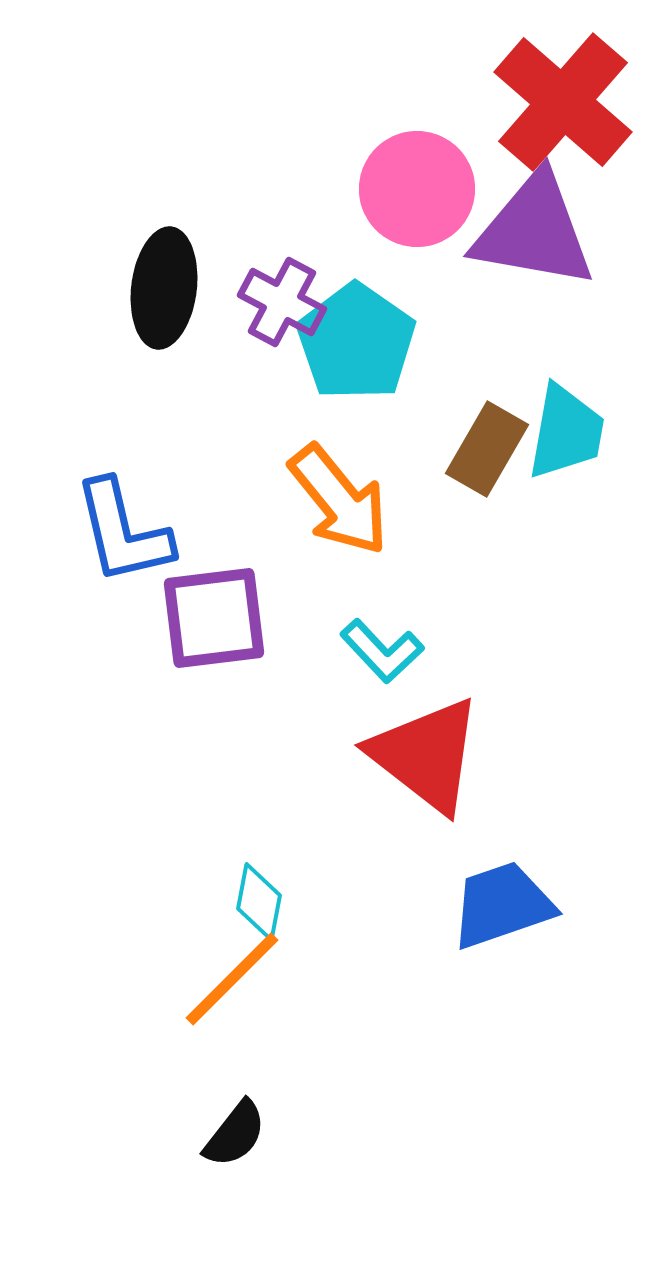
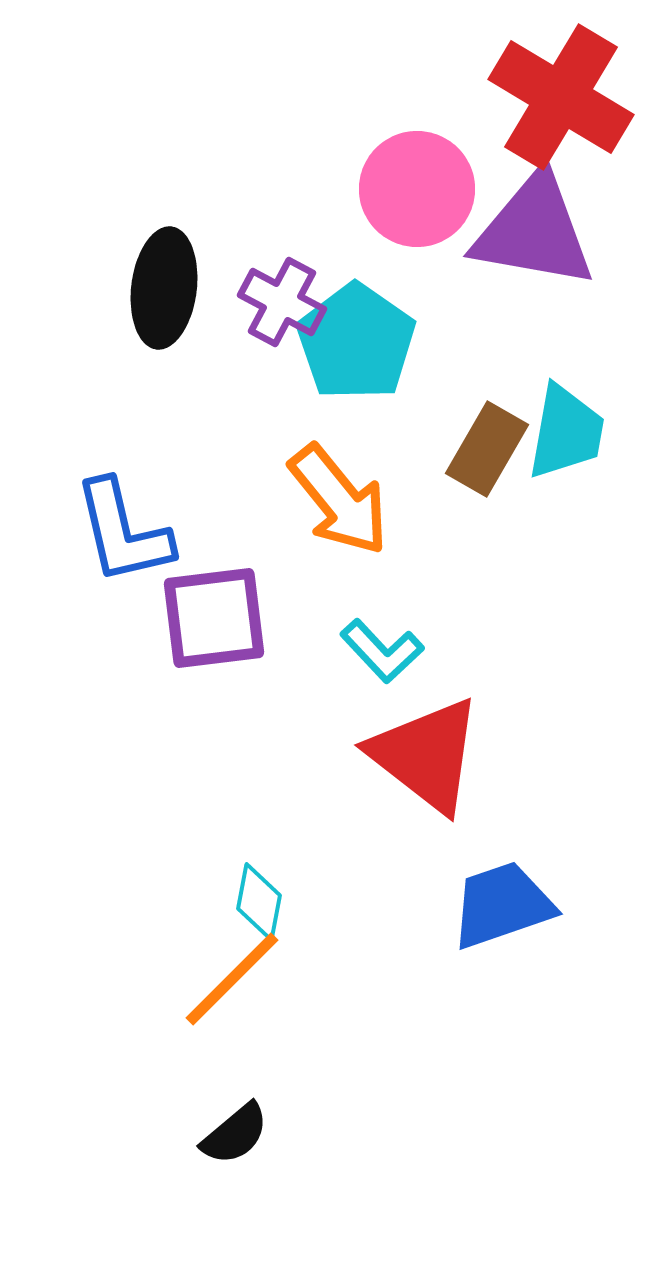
red cross: moved 2 px left, 5 px up; rotated 10 degrees counterclockwise
black semicircle: rotated 12 degrees clockwise
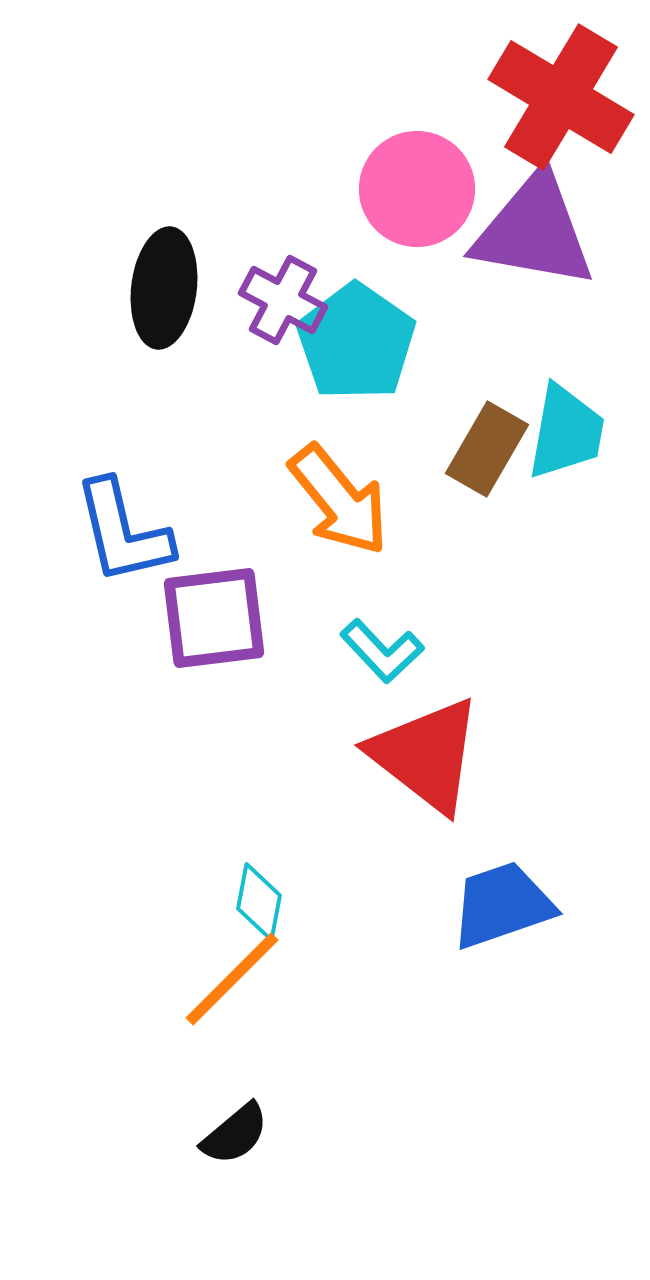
purple cross: moved 1 px right, 2 px up
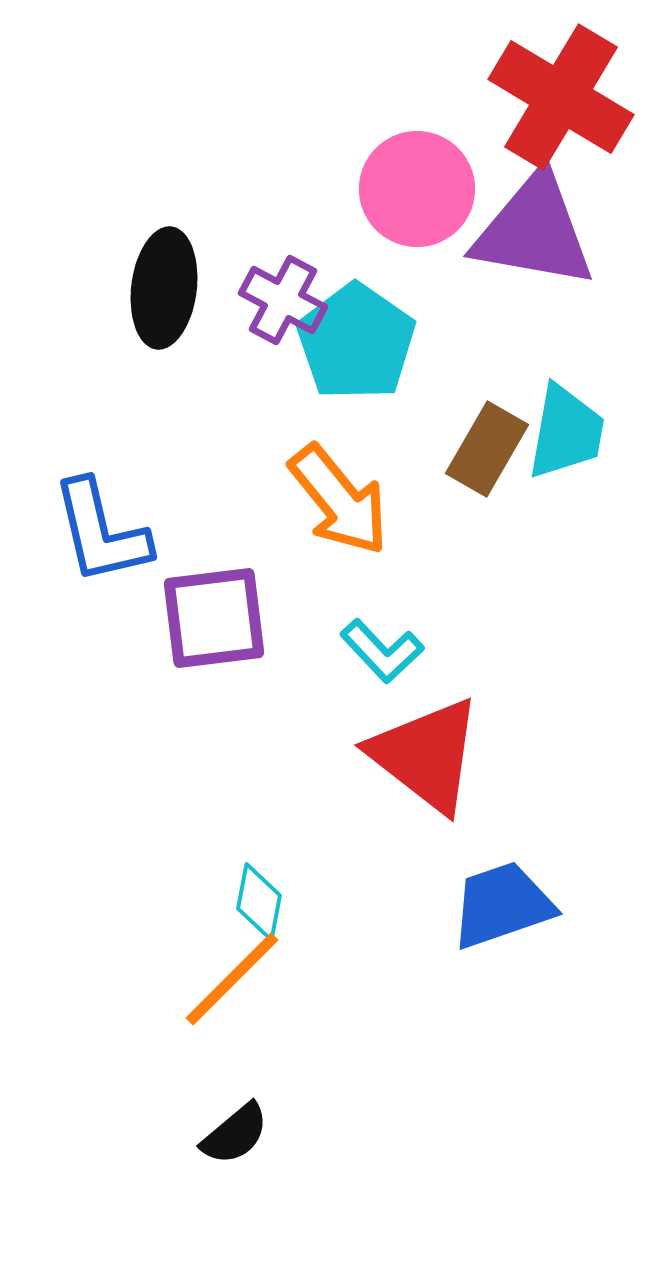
blue L-shape: moved 22 px left
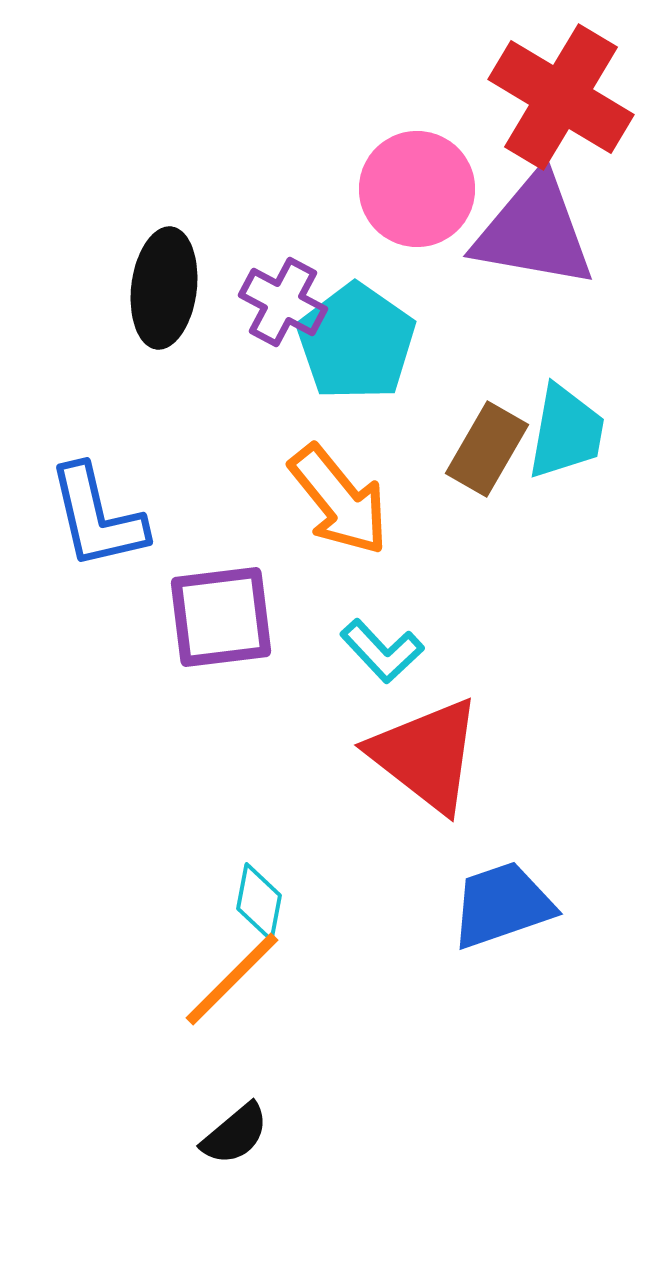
purple cross: moved 2 px down
blue L-shape: moved 4 px left, 15 px up
purple square: moved 7 px right, 1 px up
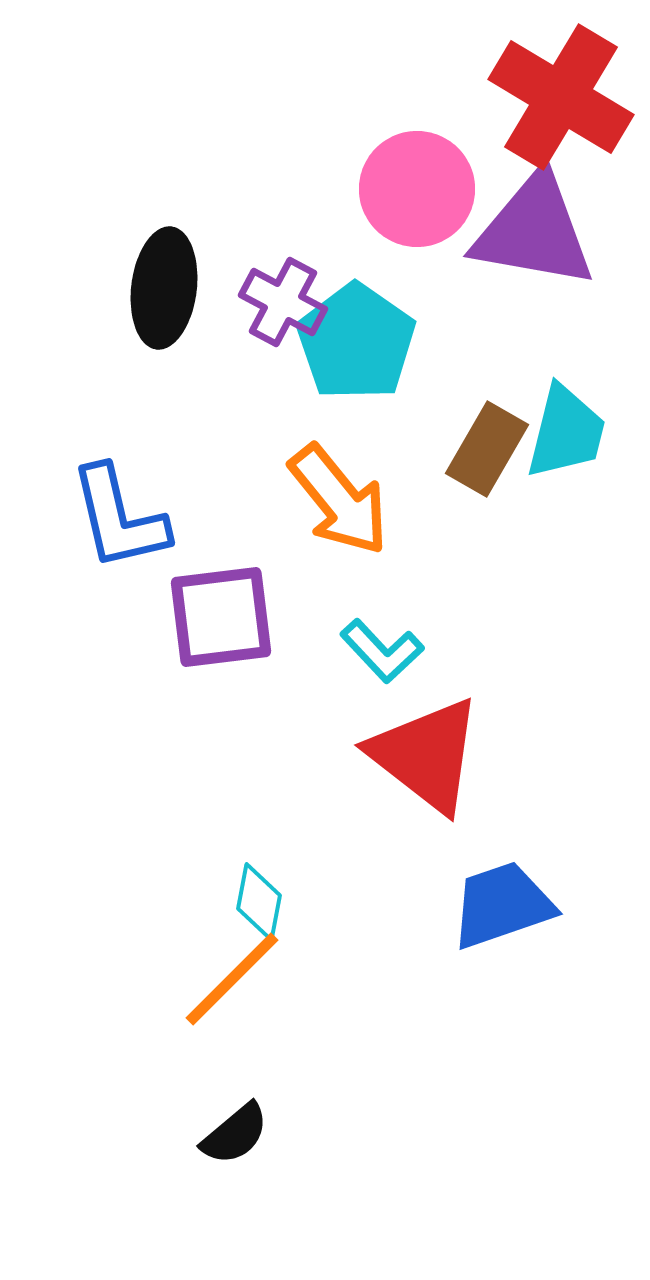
cyan trapezoid: rotated 4 degrees clockwise
blue L-shape: moved 22 px right, 1 px down
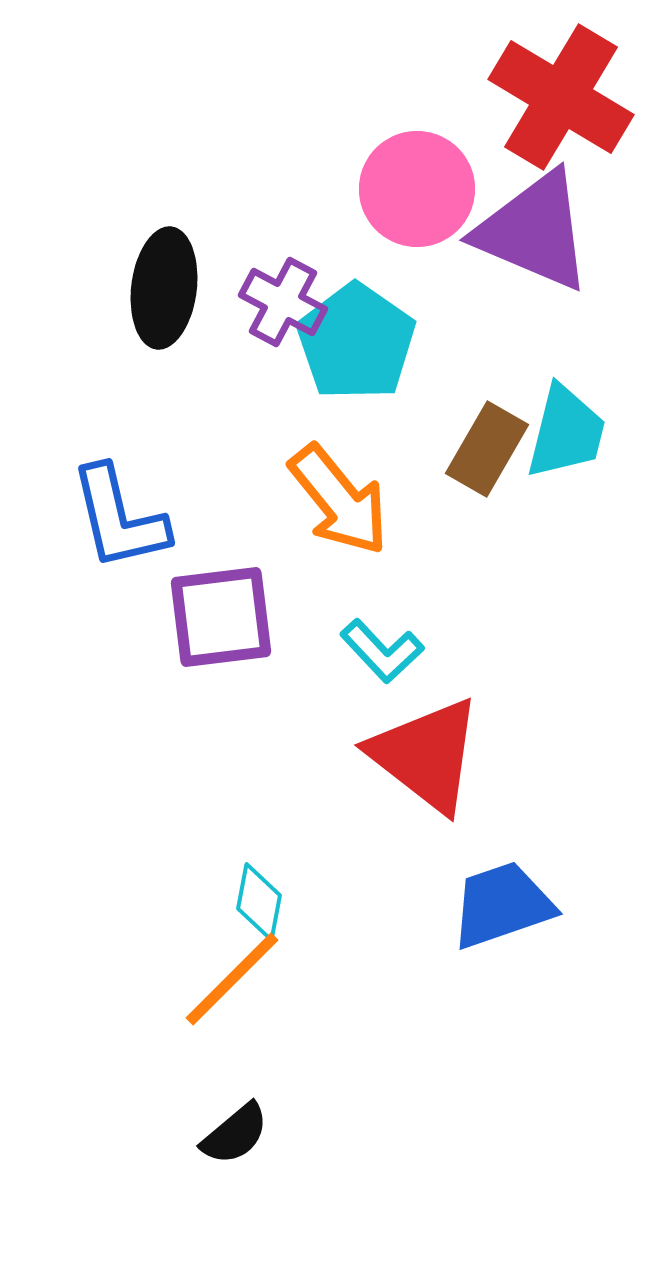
purple triangle: rotated 13 degrees clockwise
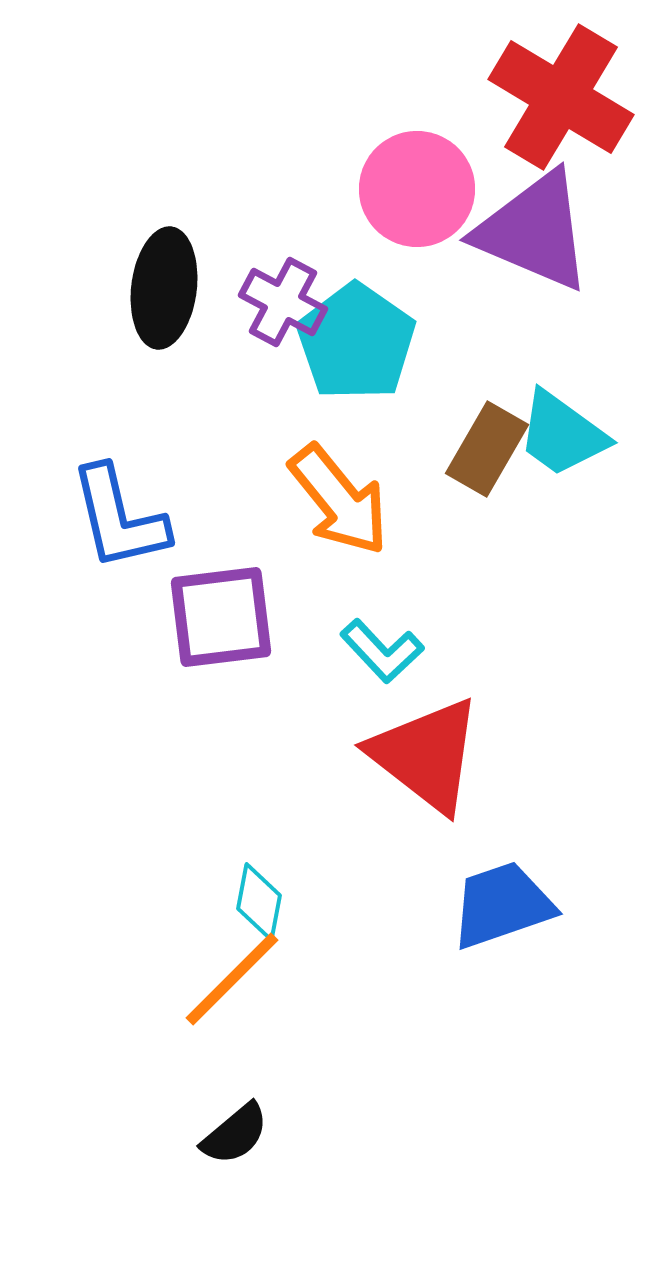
cyan trapezoid: moved 4 px left, 2 px down; rotated 112 degrees clockwise
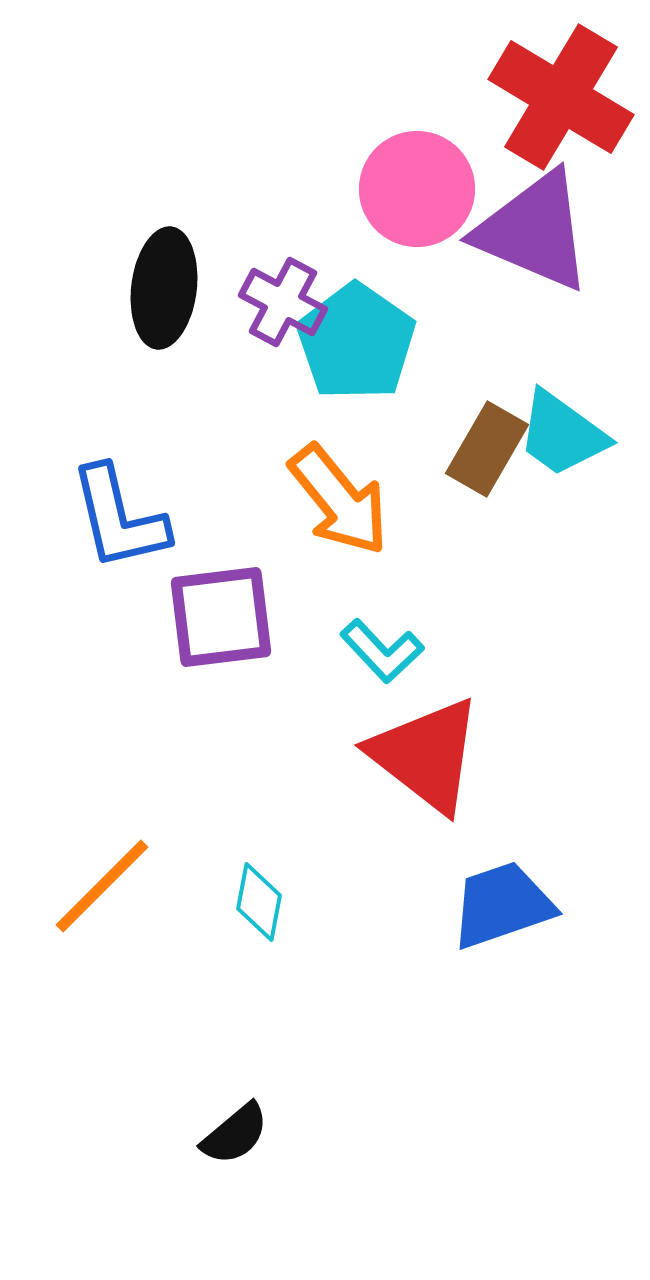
orange line: moved 130 px left, 93 px up
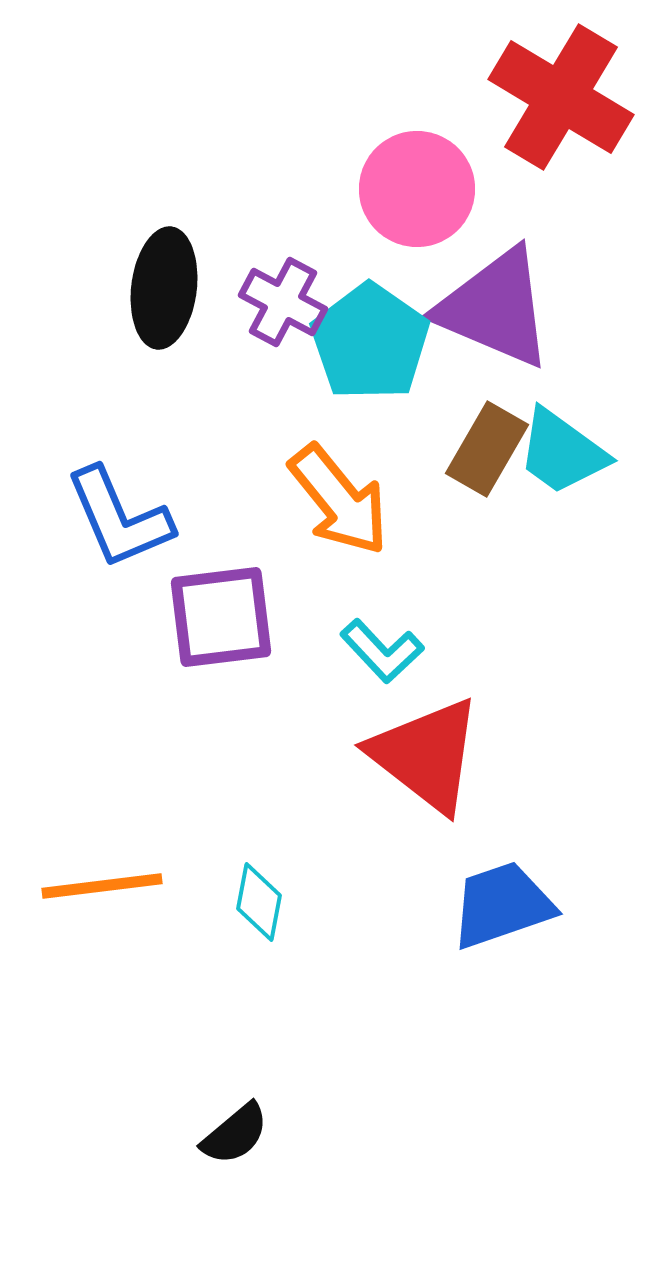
purple triangle: moved 39 px left, 77 px down
cyan pentagon: moved 14 px right
cyan trapezoid: moved 18 px down
blue L-shape: rotated 10 degrees counterclockwise
orange line: rotated 38 degrees clockwise
